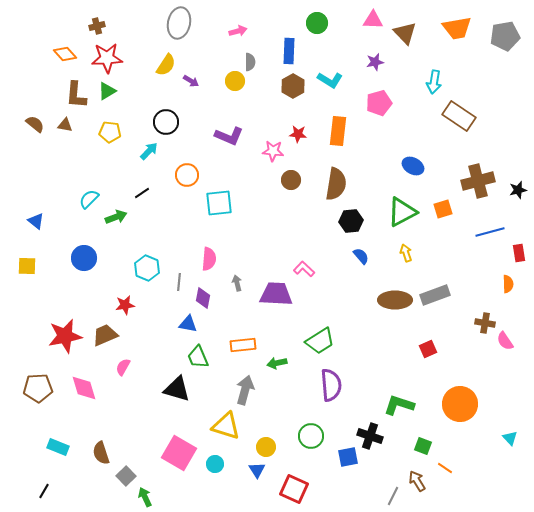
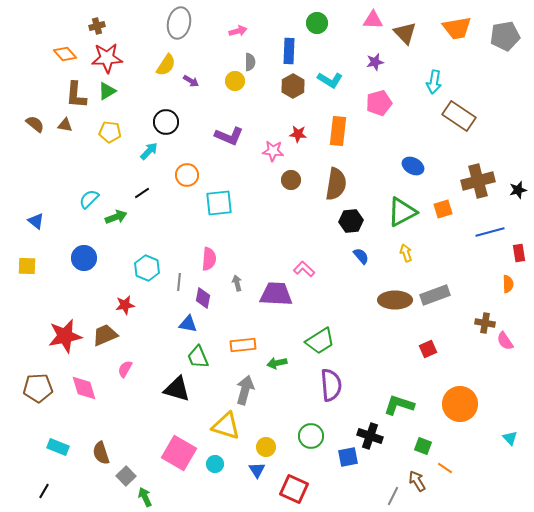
pink semicircle at (123, 367): moved 2 px right, 2 px down
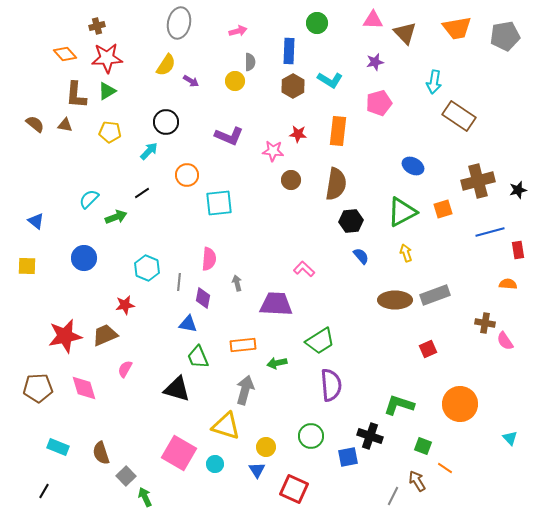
red rectangle at (519, 253): moved 1 px left, 3 px up
orange semicircle at (508, 284): rotated 84 degrees counterclockwise
purple trapezoid at (276, 294): moved 10 px down
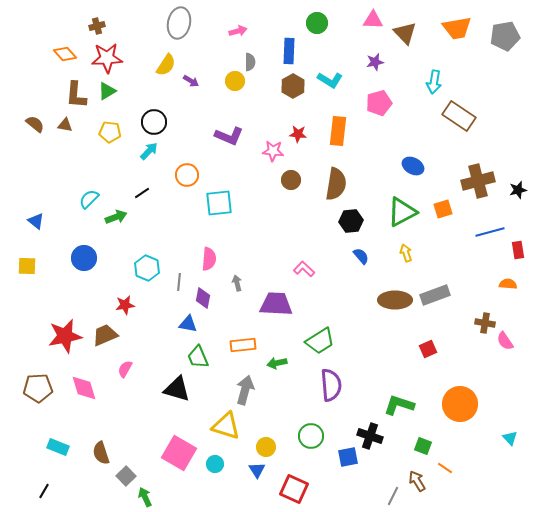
black circle at (166, 122): moved 12 px left
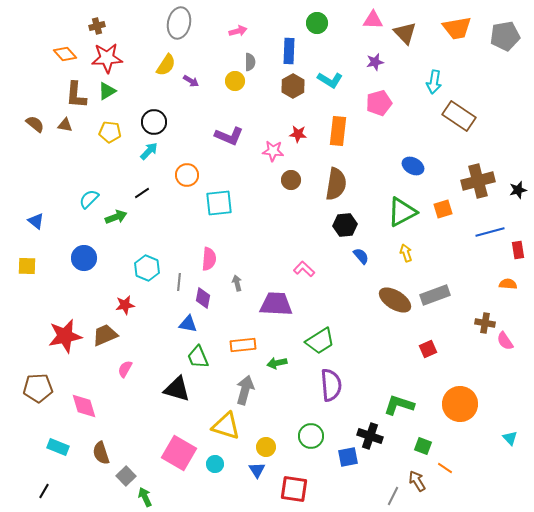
black hexagon at (351, 221): moved 6 px left, 4 px down
brown ellipse at (395, 300): rotated 32 degrees clockwise
pink diamond at (84, 388): moved 18 px down
red square at (294, 489): rotated 16 degrees counterclockwise
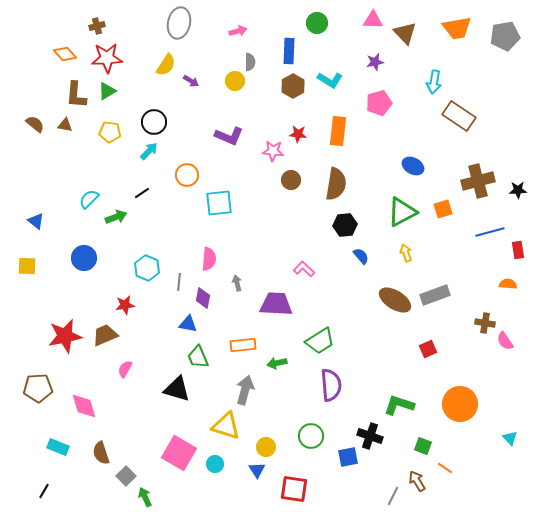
black star at (518, 190): rotated 12 degrees clockwise
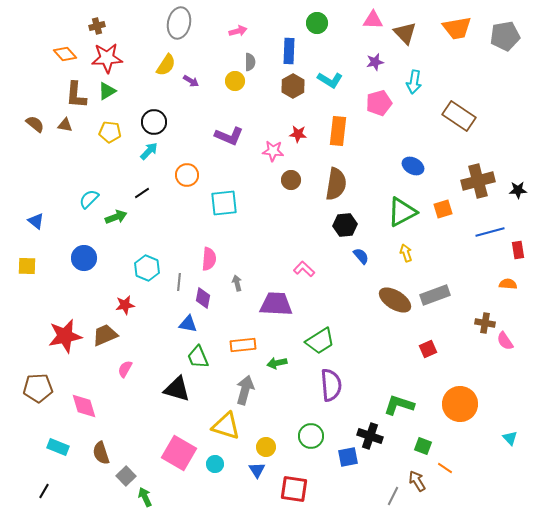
cyan arrow at (434, 82): moved 20 px left
cyan square at (219, 203): moved 5 px right
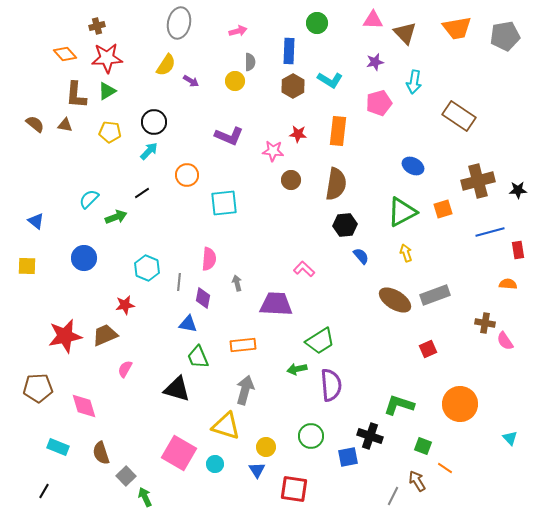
green arrow at (277, 363): moved 20 px right, 6 px down
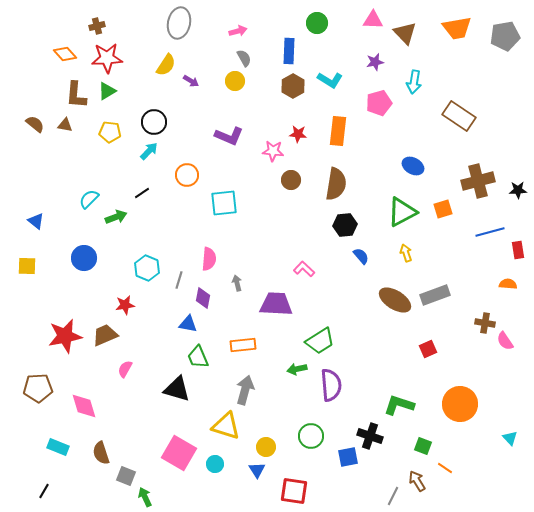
gray semicircle at (250, 62): moved 6 px left, 4 px up; rotated 30 degrees counterclockwise
gray line at (179, 282): moved 2 px up; rotated 12 degrees clockwise
gray square at (126, 476): rotated 24 degrees counterclockwise
red square at (294, 489): moved 2 px down
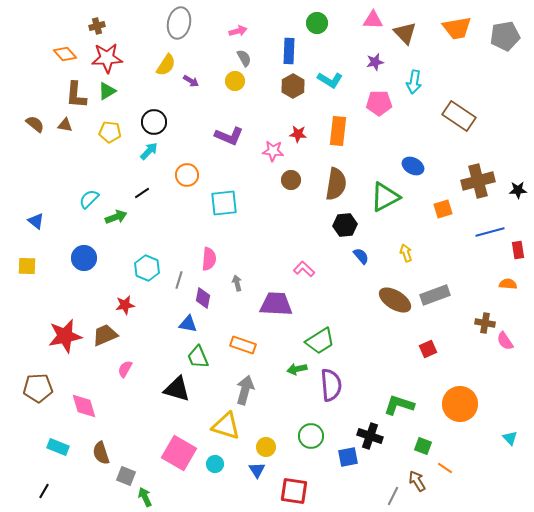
pink pentagon at (379, 103): rotated 15 degrees clockwise
green triangle at (402, 212): moved 17 px left, 15 px up
orange rectangle at (243, 345): rotated 25 degrees clockwise
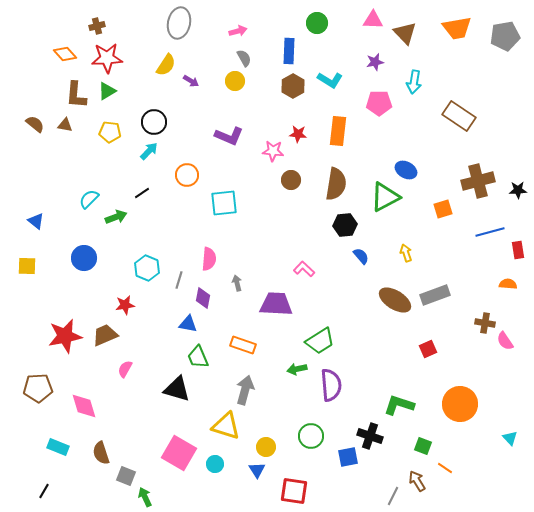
blue ellipse at (413, 166): moved 7 px left, 4 px down
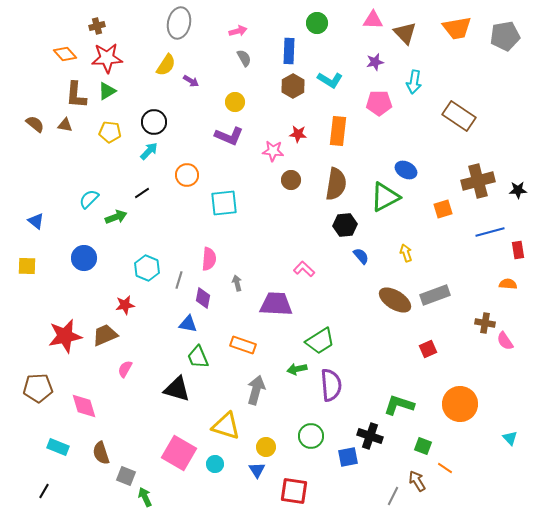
yellow circle at (235, 81): moved 21 px down
gray arrow at (245, 390): moved 11 px right
